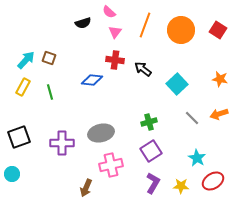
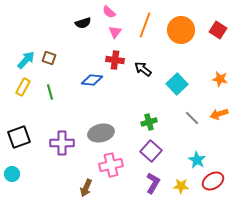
purple square: rotated 15 degrees counterclockwise
cyan star: moved 2 px down
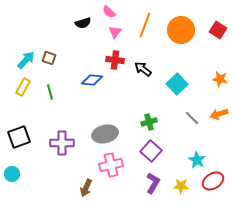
gray ellipse: moved 4 px right, 1 px down
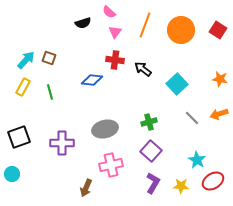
gray ellipse: moved 5 px up
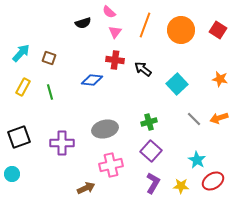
cyan arrow: moved 5 px left, 7 px up
orange arrow: moved 4 px down
gray line: moved 2 px right, 1 px down
brown arrow: rotated 138 degrees counterclockwise
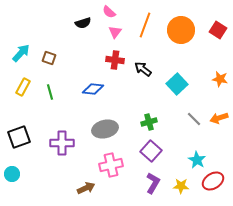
blue diamond: moved 1 px right, 9 px down
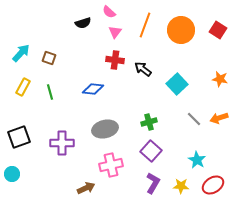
red ellipse: moved 4 px down
